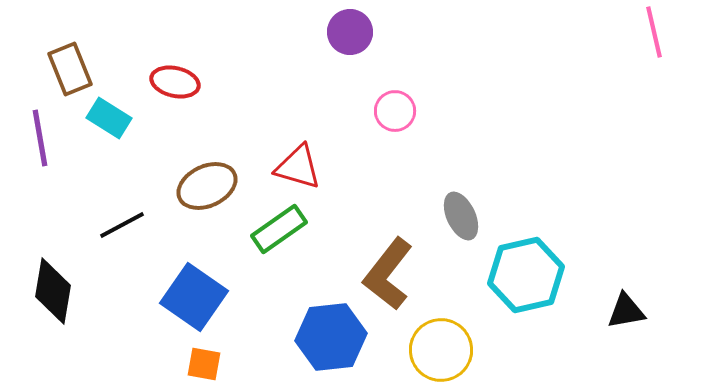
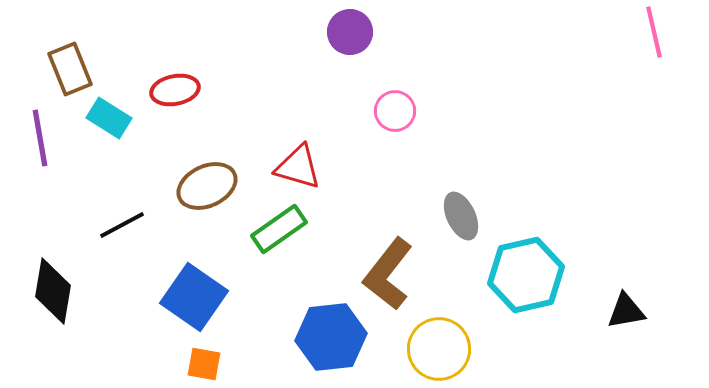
red ellipse: moved 8 px down; rotated 24 degrees counterclockwise
yellow circle: moved 2 px left, 1 px up
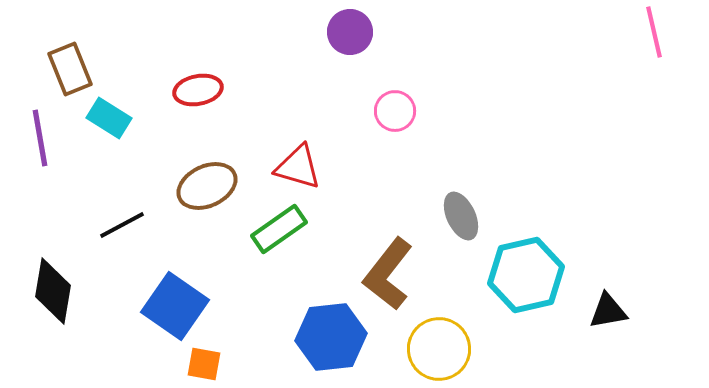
red ellipse: moved 23 px right
blue square: moved 19 px left, 9 px down
black triangle: moved 18 px left
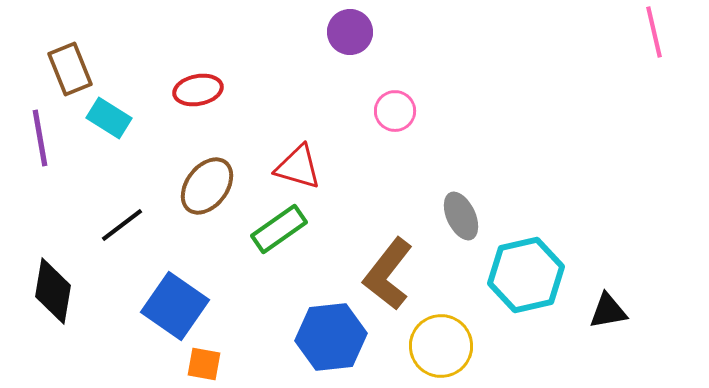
brown ellipse: rotated 28 degrees counterclockwise
black line: rotated 9 degrees counterclockwise
yellow circle: moved 2 px right, 3 px up
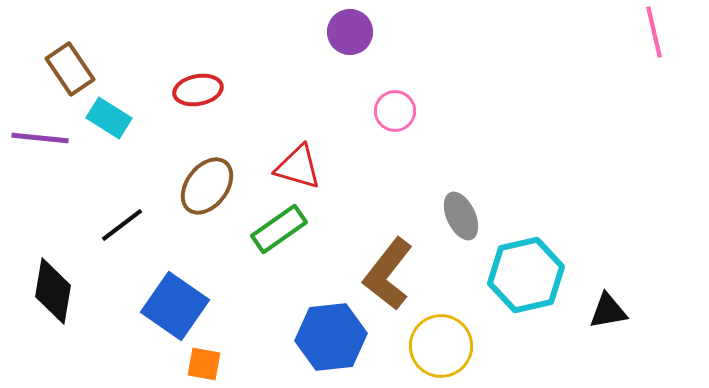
brown rectangle: rotated 12 degrees counterclockwise
purple line: rotated 74 degrees counterclockwise
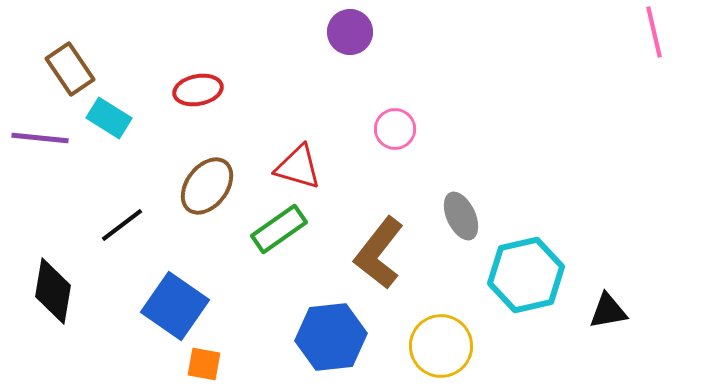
pink circle: moved 18 px down
brown L-shape: moved 9 px left, 21 px up
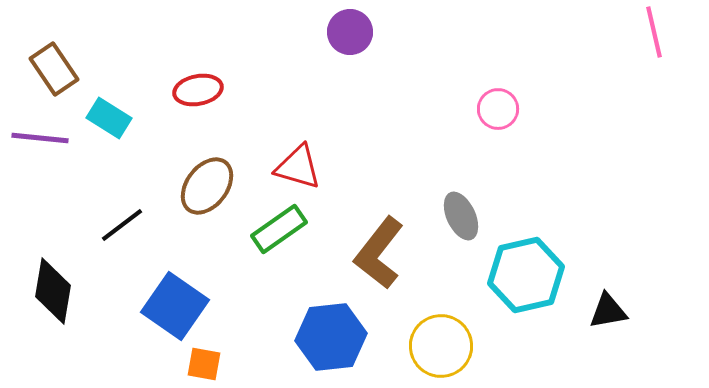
brown rectangle: moved 16 px left
pink circle: moved 103 px right, 20 px up
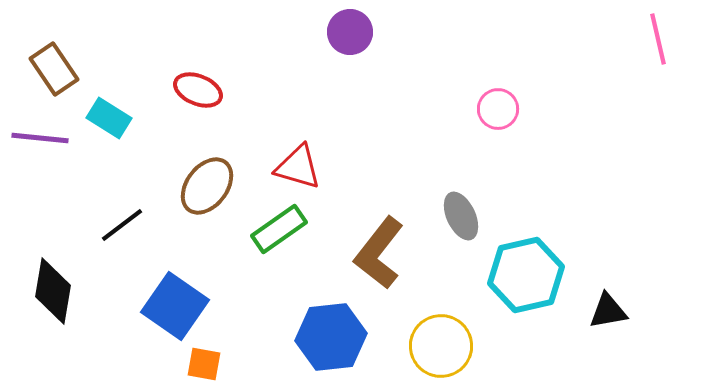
pink line: moved 4 px right, 7 px down
red ellipse: rotated 33 degrees clockwise
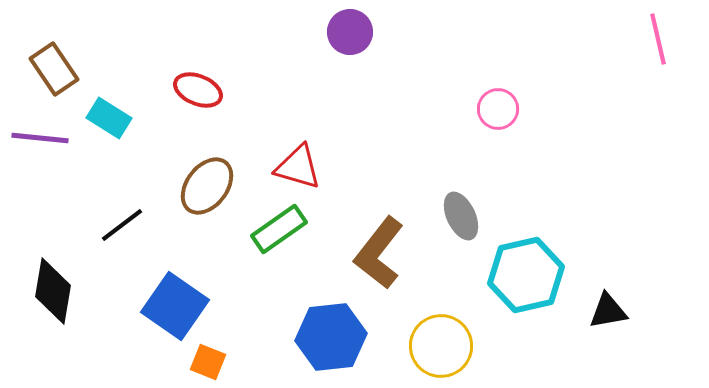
orange square: moved 4 px right, 2 px up; rotated 12 degrees clockwise
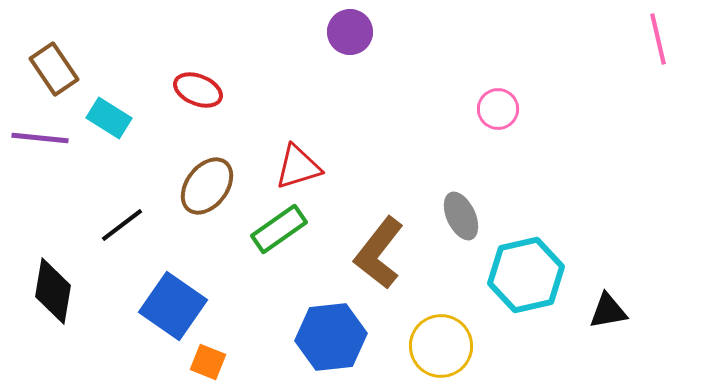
red triangle: rotated 33 degrees counterclockwise
blue square: moved 2 px left
